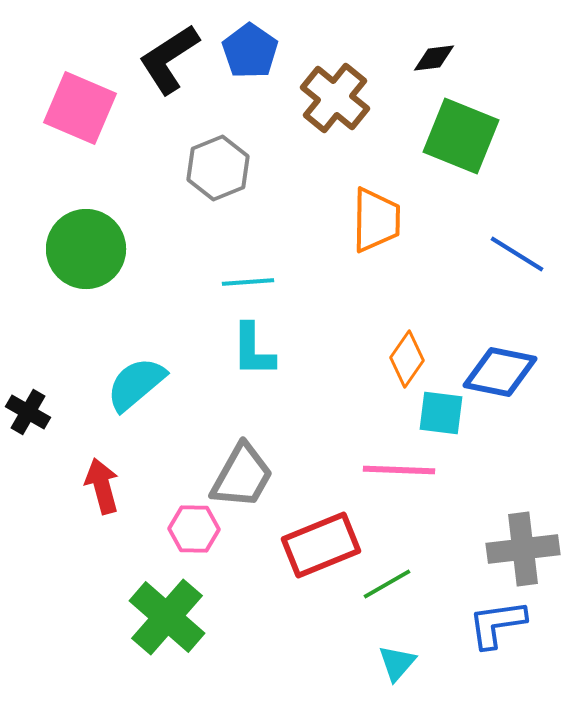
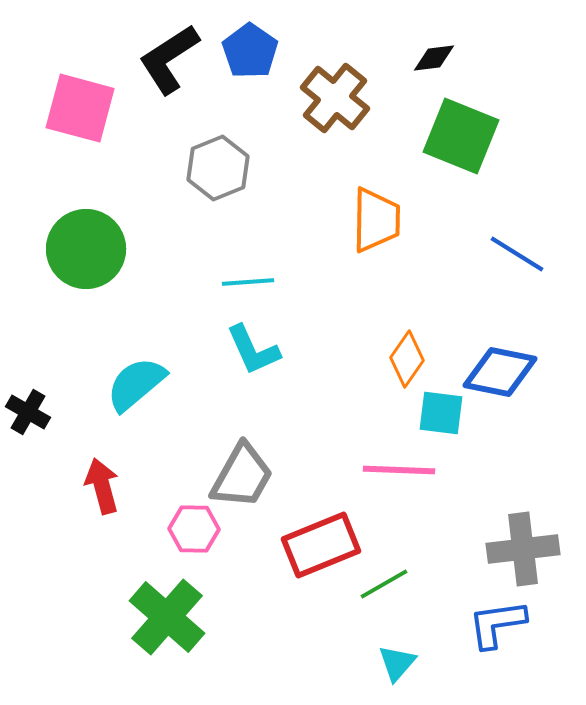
pink square: rotated 8 degrees counterclockwise
cyan L-shape: rotated 24 degrees counterclockwise
green line: moved 3 px left
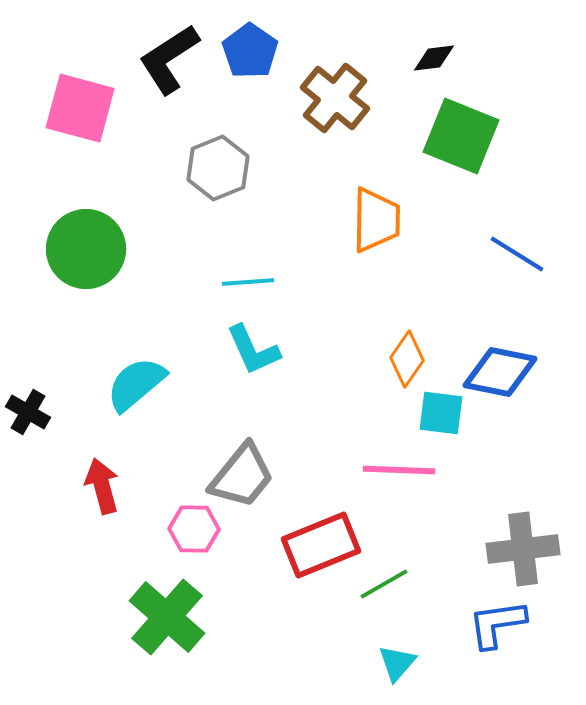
gray trapezoid: rotated 10 degrees clockwise
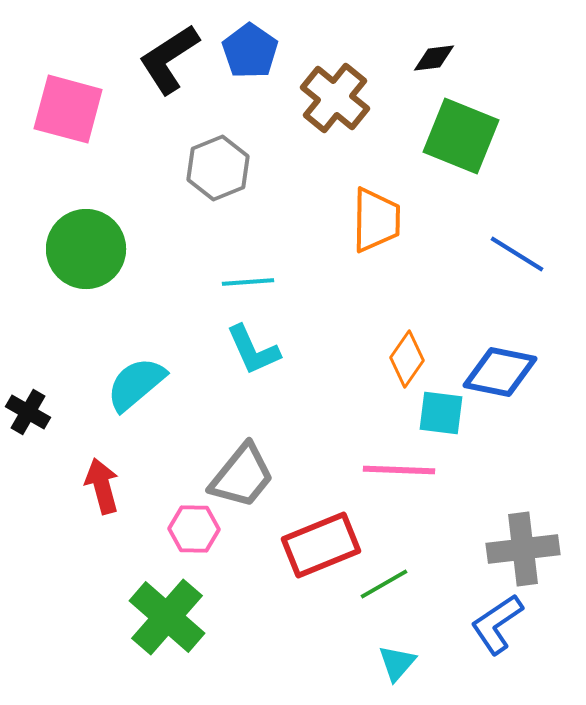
pink square: moved 12 px left, 1 px down
blue L-shape: rotated 26 degrees counterclockwise
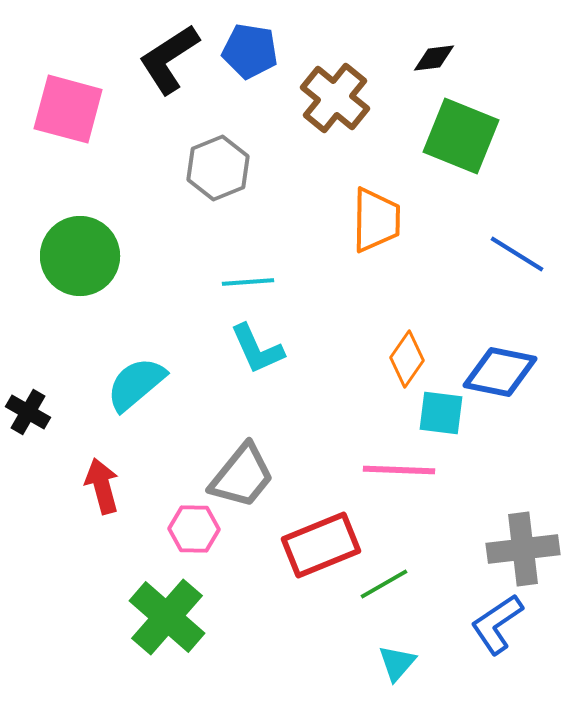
blue pentagon: rotated 26 degrees counterclockwise
green circle: moved 6 px left, 7 px down
cyan L-shape: moved 4 px right, 1 px up
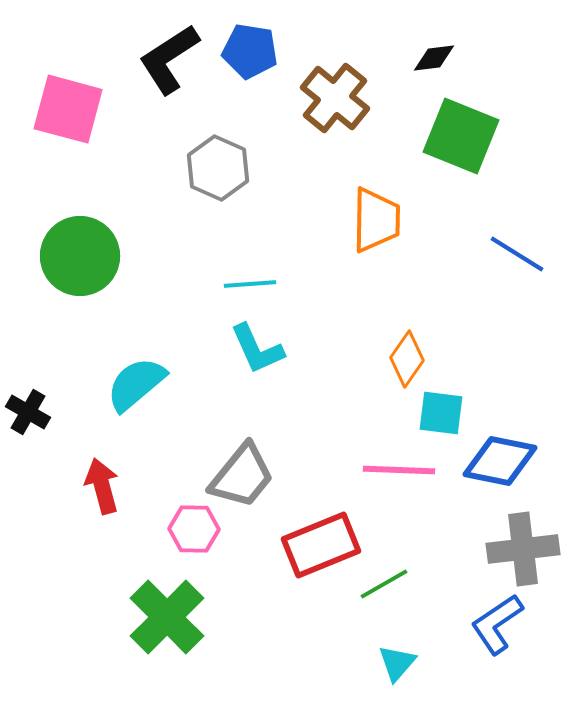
gray hexagon: rotated 14 degrees counterclockwise
cyan line: moved 2 px right, 2 px down
blue diamond: moved 89 px down
green cross: rotated 4 degrees clockwise
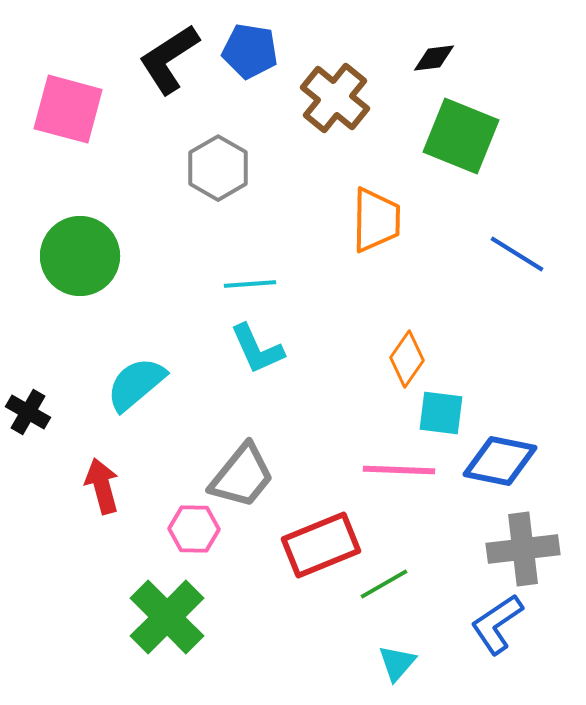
gray hexagon: rotated 6 degrees clockwise
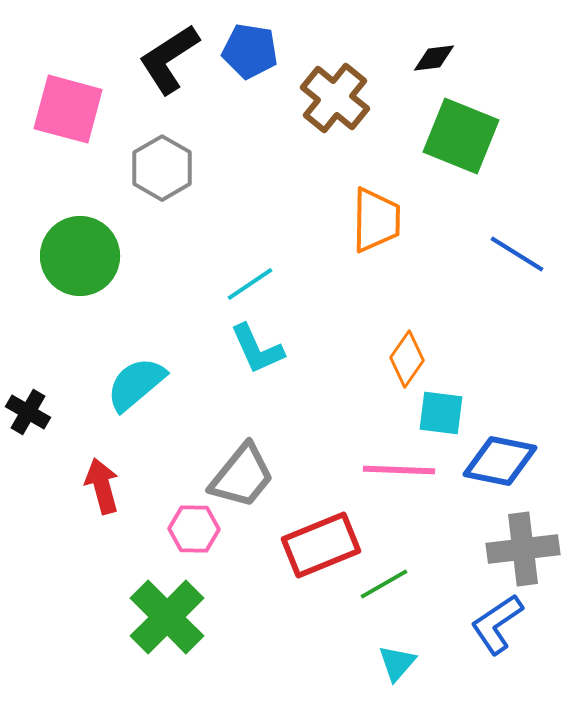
gray hexagon: moved 56 px left
cyan line: rotated 30 degrees counterclockwise
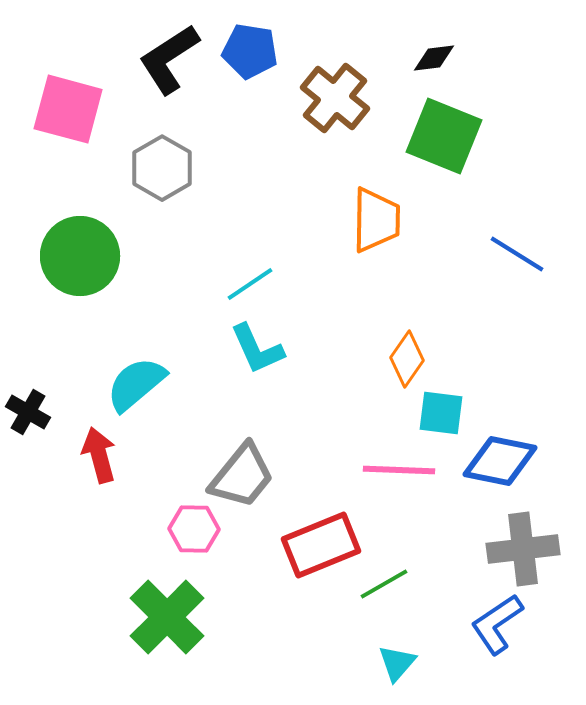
green square: moved 17 px left
red arrow: moved 3 px left, 31 px up
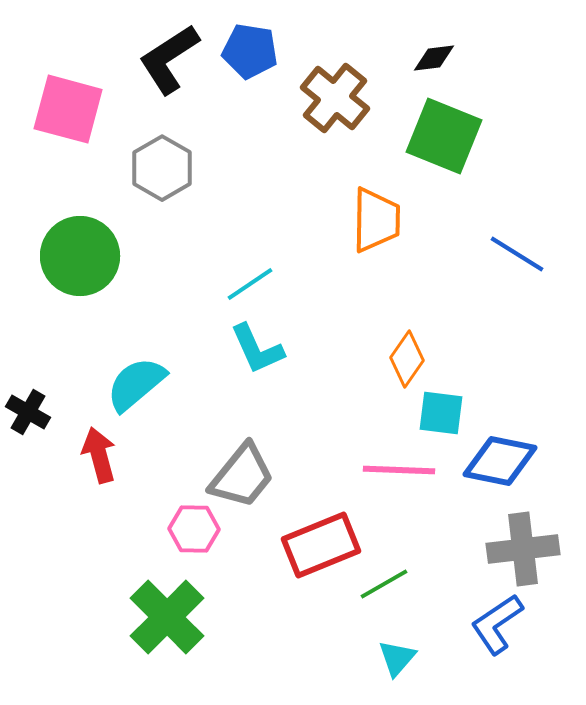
cyan triangle: moved 5 px up
